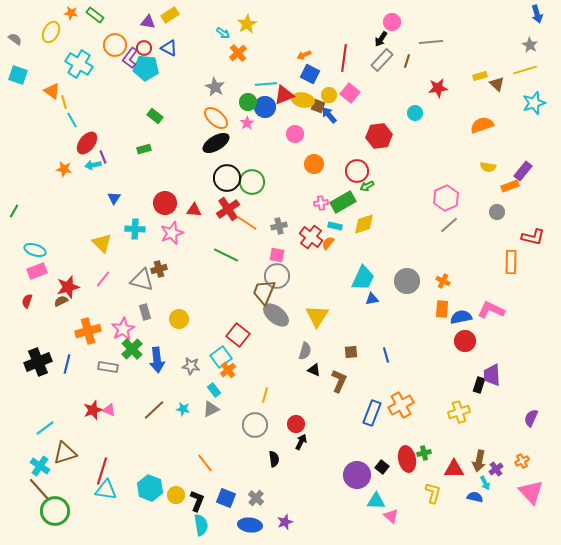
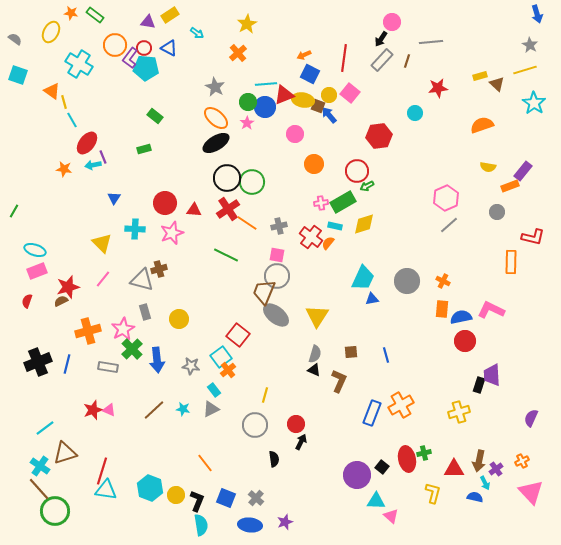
cyan arrow at (223, 33): moved 26 px left
cyan star at (534, 103): rotated 20 degrees counterclockwise
gray semicircle at (305, 351): moved 10 px right, 3 px down
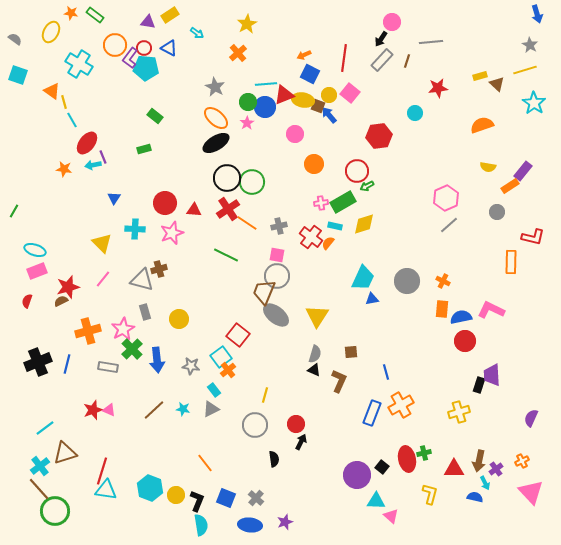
orange rectangle at (510, 186): rotated 12 degrees counterclockwise
blue line at (386, 355): moved 17 px down
cyan cross at (40, 466): rotated 18 degrees clockwise
yellow L-shape at (433, 493): moved 3 px left, 1 px down
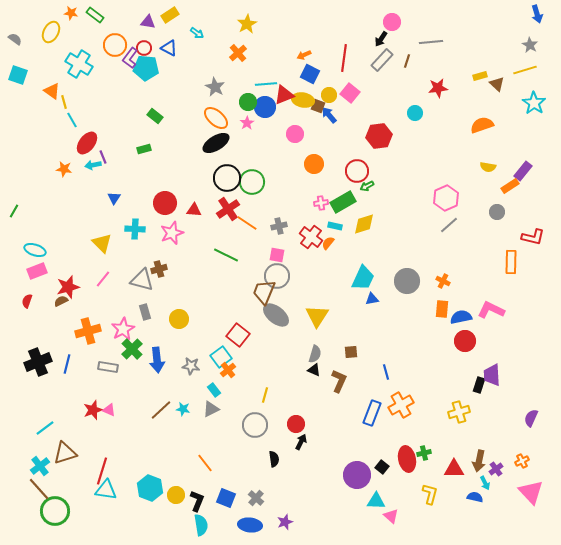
brown line at (154, 410): moved 7 px right
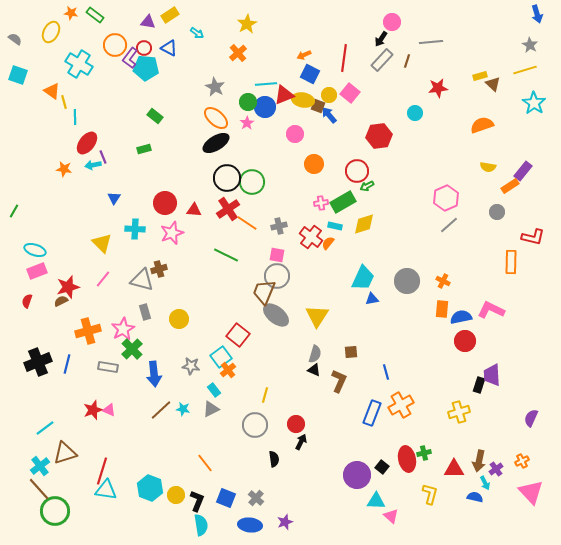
brown triangle at (497, 84): moved 4 px left
cyan line at (72, 120): moved 3 px right, 3 px up; rotated 28 degrees clockwise
blue arrow at (157, 360): moved 3 px left, 14 px down
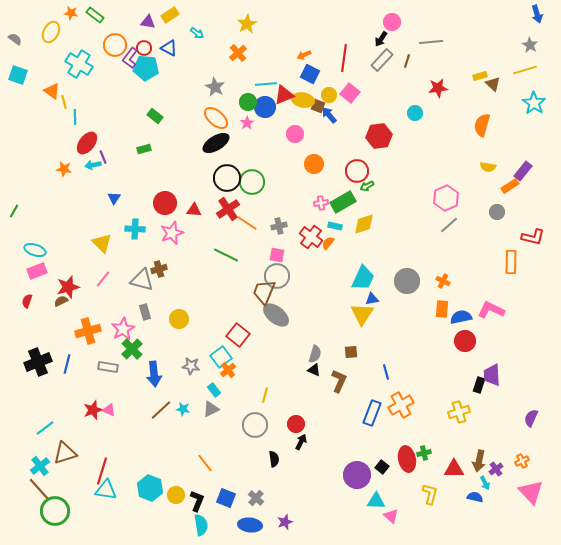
orange semicircle at (482, 125): rotated 55 degrees counterclockwise
yellow triangle at (317, 316): moved 45 px right, 2 px up
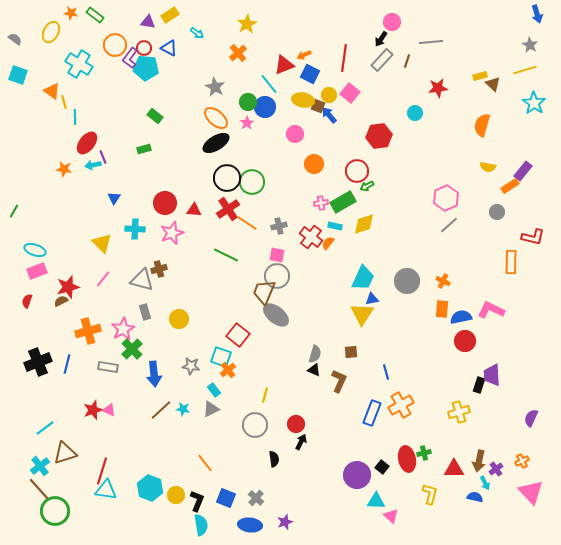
cyan line at (266, 84): moved 3 px right; rotated 55 degrees clockwise
red triangle at (284, 95): moved 30 px up
cyan square at (221, 357): rotated 35 degrees counterclockwise
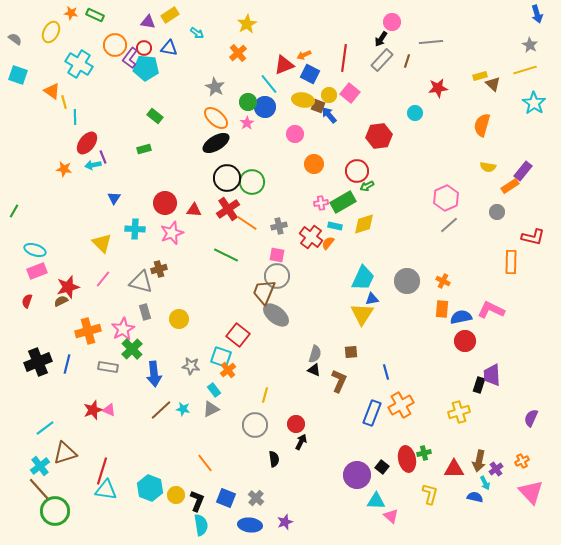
green rectangle at (95, 15): rotated 12 degrees counterclockwise
blue triangle at (169, 48): rotated 18 degrees counterclockwise
gray triangle at (142, 280): moved 1 px left, 2 px down
